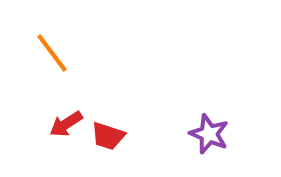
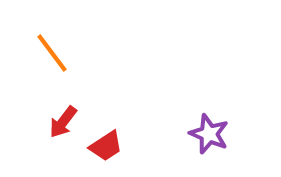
red arrow: moved 3 px left, 2 px up; rotated 20 degrees counterclockwise
red trapezoid: moved 2 px left, 10 px down; rotated 51 degrees counterclockwise
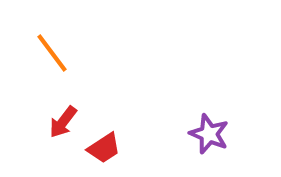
red trapezoid: moved 2 px left, 2 px down
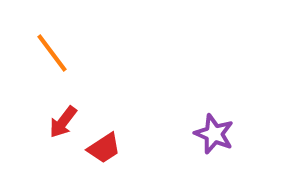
purple star: moved 5 px right
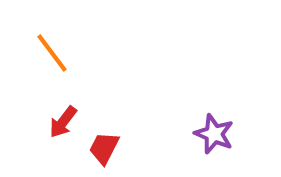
red trapezoid: rotated 150 degrees clockwise
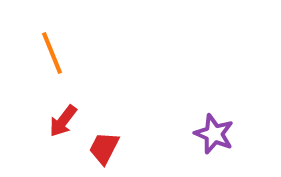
orange line: rotated 15 degrees clockwise
red arrow: moved 1 px up
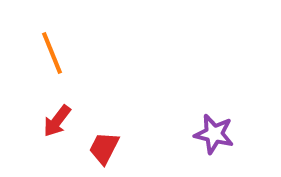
red arrow: moved 6 px left
purple star: rotated 9 degrees counterclockwise
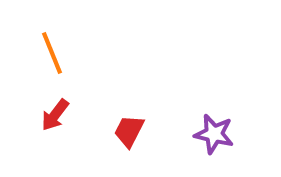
red arrow: moved 2 px left, 6 px up
red trapezoid: moved 25 px right, 17 px up
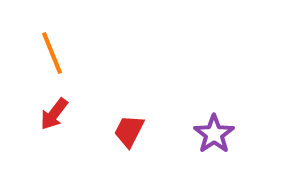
red arrow: moved 1 px left, 1 px up
purple star: rotated 24 degrees clockwise
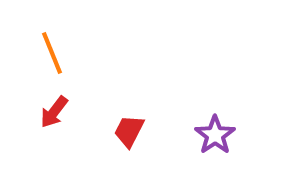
red arrow: moved 2 px up
purple star: moved 1 px right, 1 px down
